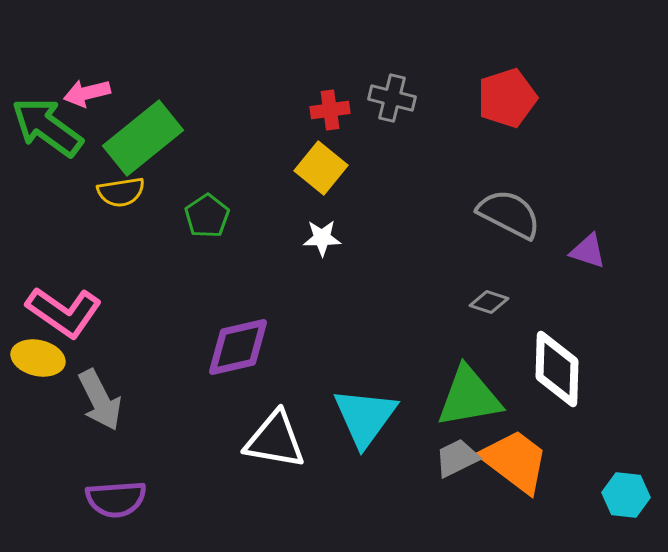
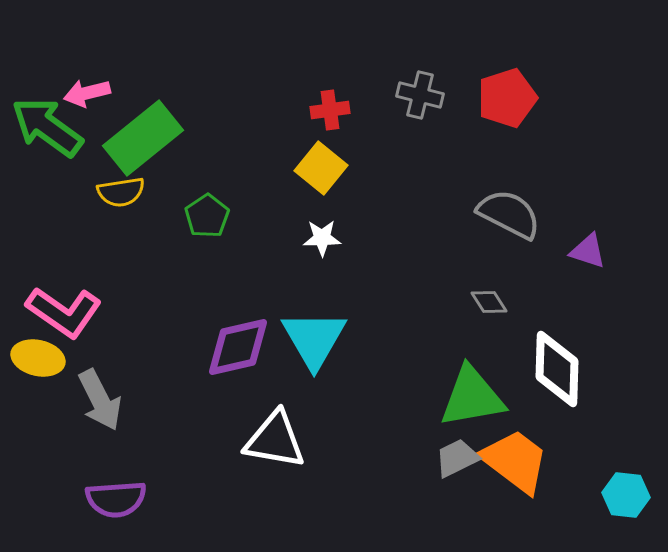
gray cross: moved 28 px right, 3 px up
gray diamond: rotated 39 degrees clockwise
green triangle: moved 3 px right
cyan triangle: moved 51 px left, 78 px up; rotated 6 degrees counterclockwise
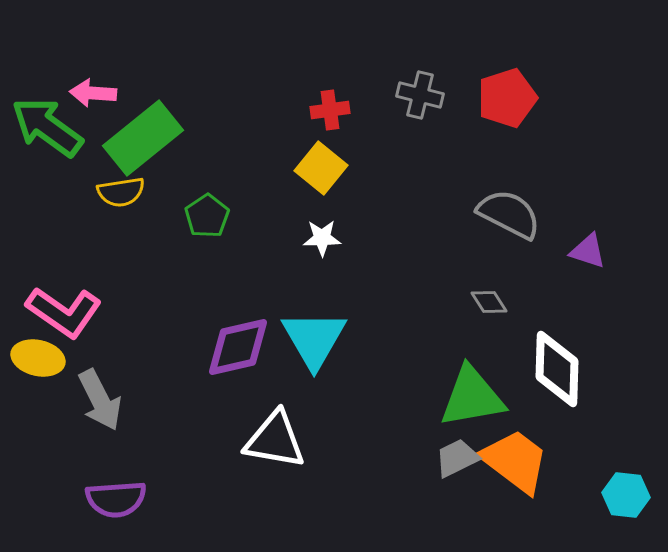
pink arrow: moved 6 px right; rotated 18 degrees clockwise
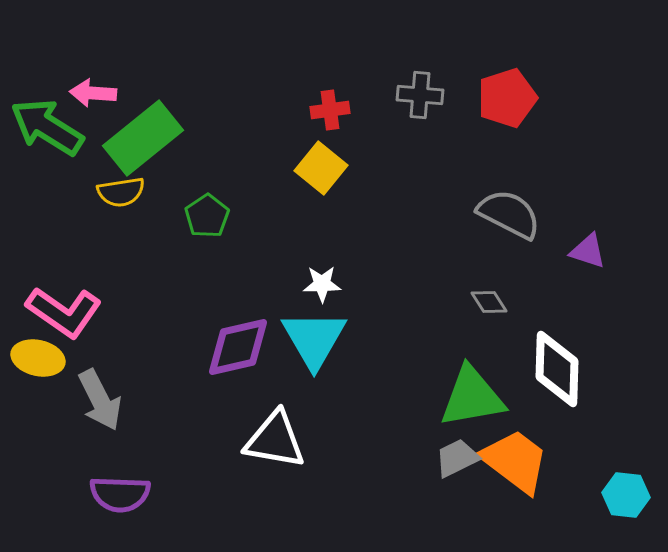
gray cross: rotated 9 degrees counterclockwise
green arrow: rotated 4 degrees counterclockwise
white star: moved 46 px down
purple semicircle: moved 4 px right, 5 px up; rotated 6 degrees clockwise
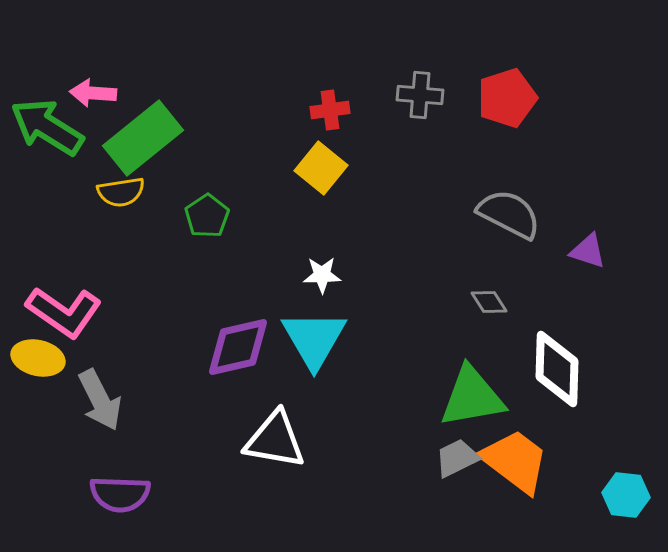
white star: moved 9 px up
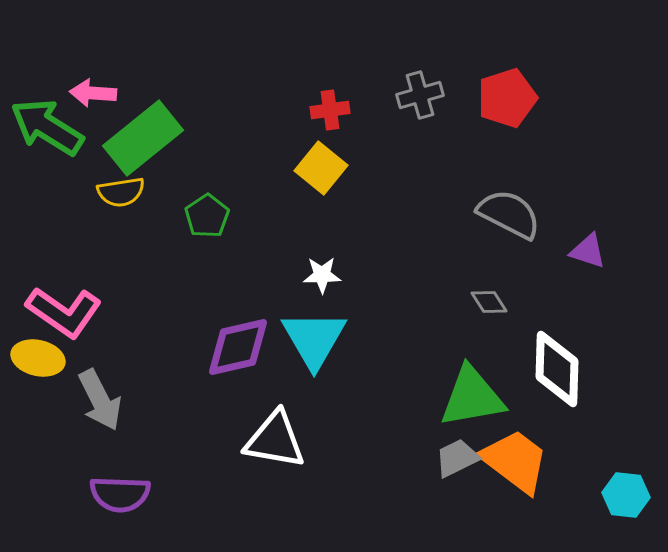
gray cross: rotated 21 degrees counterclockwise
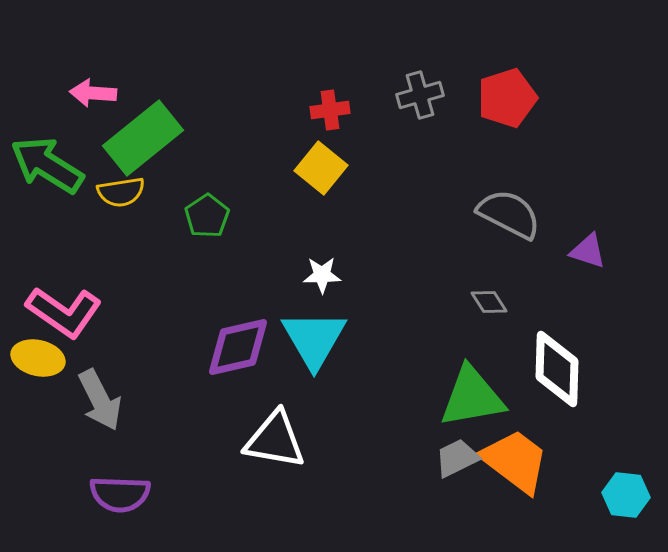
green arrow: moved 38 px down
